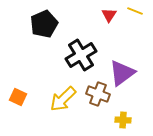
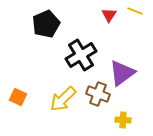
black pentagon: moved 2 px right
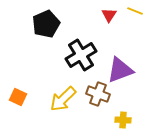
purple triangle: moved 2 px left, 3 px up; rotated 16 degrees clockwise
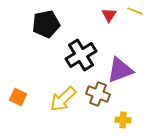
black pentagon: rotated 12 degrees clockwise
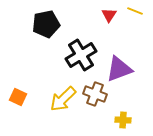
purple triangle: moved 1 px left, 1 px up
brown cross: moved 3 px left
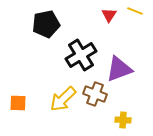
orange square: moved 6 px down; rotated 24 degrees counterclockwise
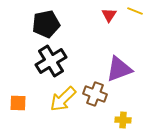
black cross: moved 30 px left, 6 px down
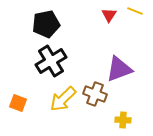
orange square: rotated 18 degrees clockwise
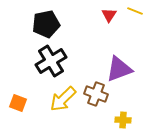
brown cross: moved 1 px right
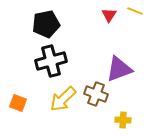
black cross: rotated 16 degrees clockwise
